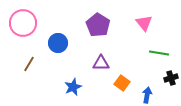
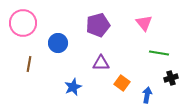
purple pentagon: rotated 25 degrees clockwise
brown line: rotated 21 degrees counterclockwise
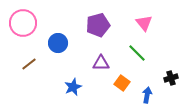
green line: moved 22 px left; rotated 36 degrees clockwise
brown line: rotated 42 degrees clockwise
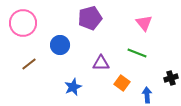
purple pentagon: moved 8 px left, 7 px up
blue circle: moved 2 px right, 2 px down
green line: rotated 24 degrees counterclockwise
blue arrow: rotated 14 degrees counterclockwise
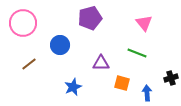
orange square: rotated 21 degrees counterclockwise
blue arrow: moved 2 px up
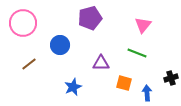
pink triangle: moved 1 px left, 2 px down; rotated 18 degrees clockwise
orange square: moved 2 px right
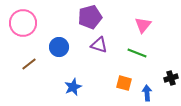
purple pentagon: moved 1 px up
blue circle: moved 1 px left, 2 px down
purple triangle: moved 2 px left, 18 px up; rotated 18 degrees clockwise
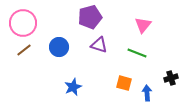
brown line: moved 5 px left, 14 px up
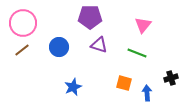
purple pentagon: rotated 15 degrees clockwise
brown line: moved 2 px left
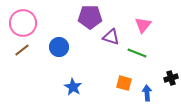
purple triangle: moved 12 px right, 8 px up
blue star: rotated 18 degrees counterclockwise
